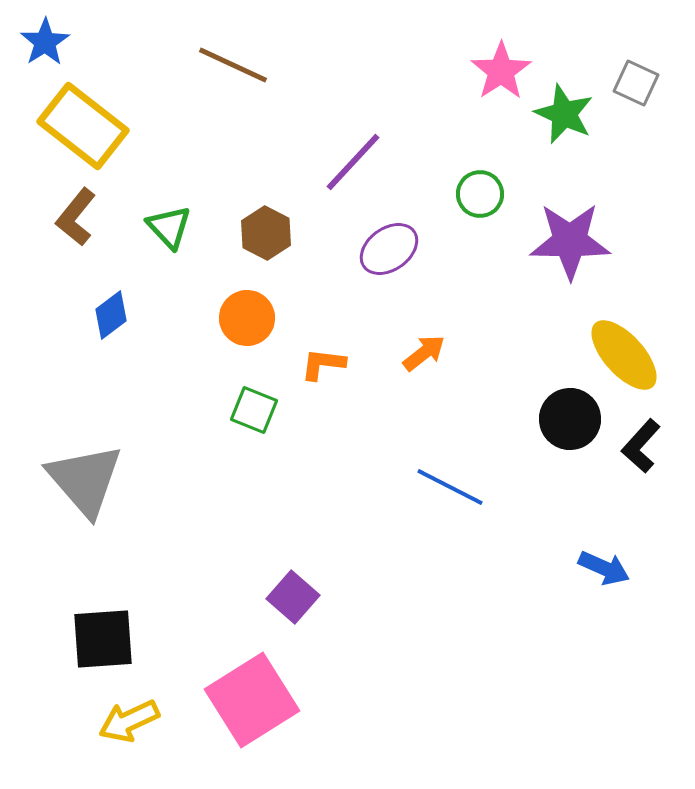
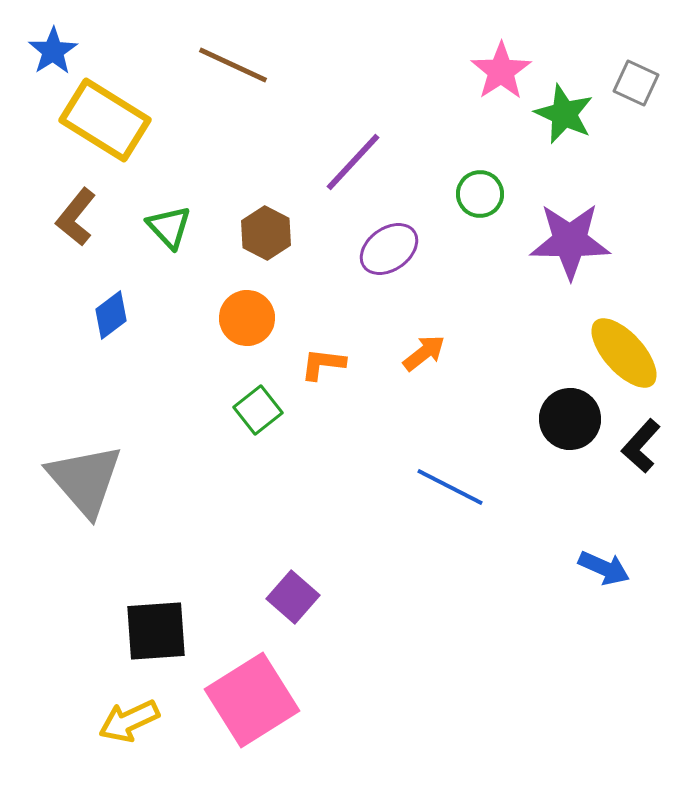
blue star: moved 8 px right, 9 px down
yellow rectangle: moved 22 px right, 6 px up; rotated 6 degrees counterclockwise
yellow ellipse: moved 2 px up
green square: moved 4 px right; rotated 30 degrees clockwise
black square: moved 53 px right, 8 px up
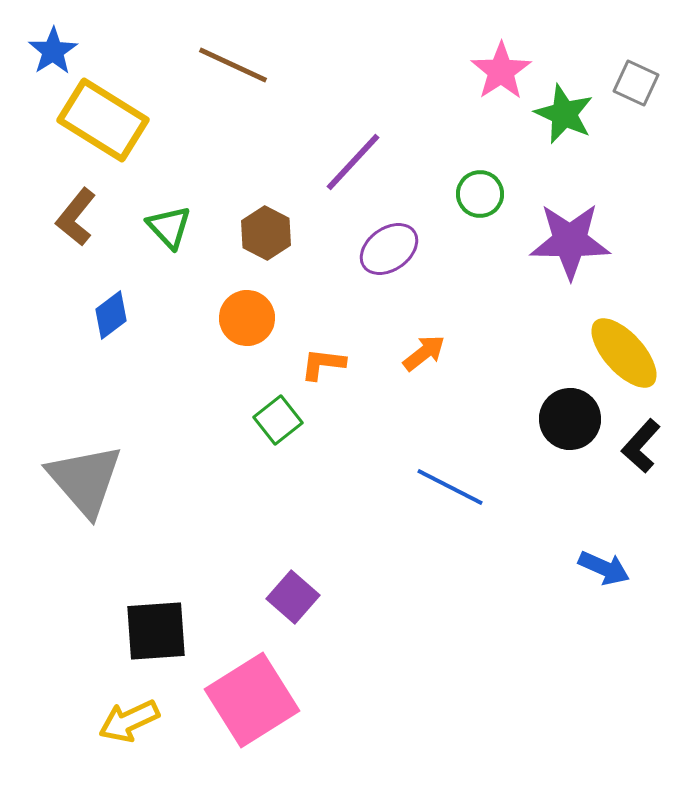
yellow rectangle: moved 2 px left
green square: moved 20 px right, 10 px down
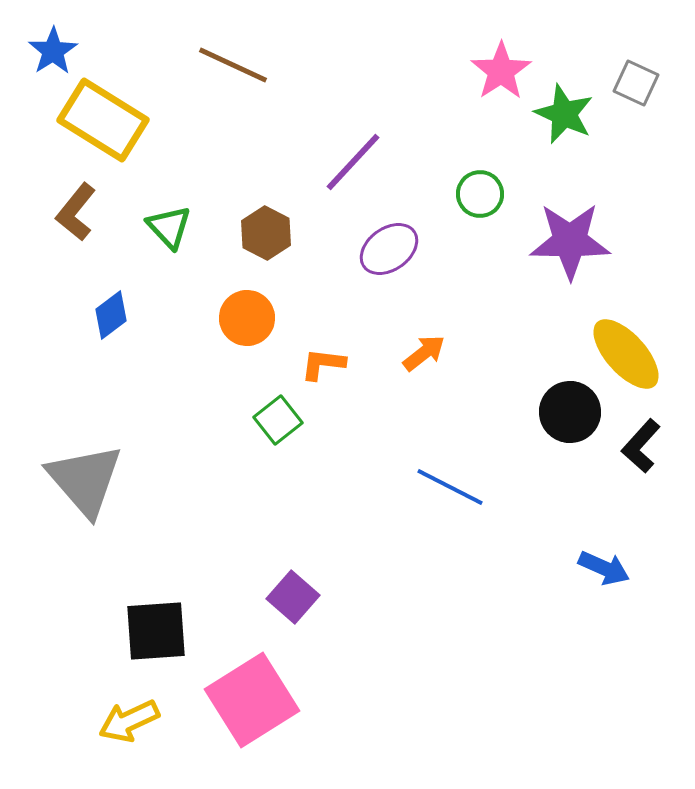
brown L-shape: moved 5 px up
yellow ellipse: moved 2 px right, 1 px down
black circle: moved 7 px up
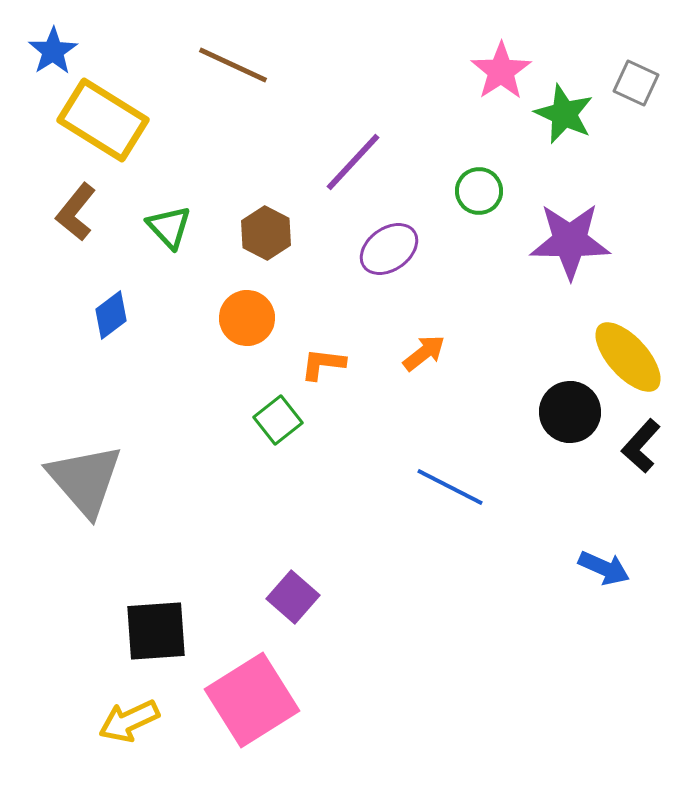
green circle: moved 1 px left, 3 px up
yellow ellipse: moved 2 px right, 3 px down
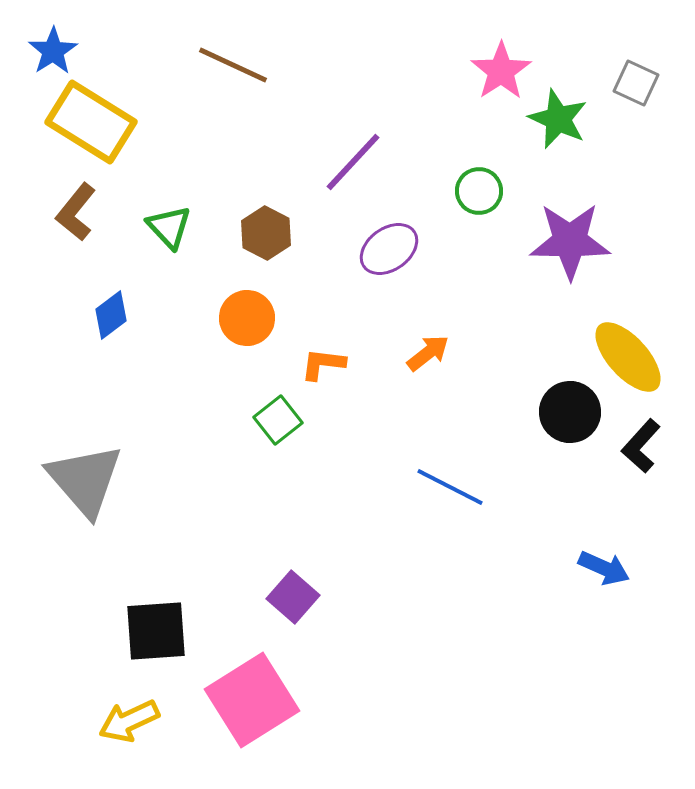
green star: moved 6 px left, 5 px down
yellow rectangle: moved 12 px left, 2 px down
orange arrow: moved 4 px right
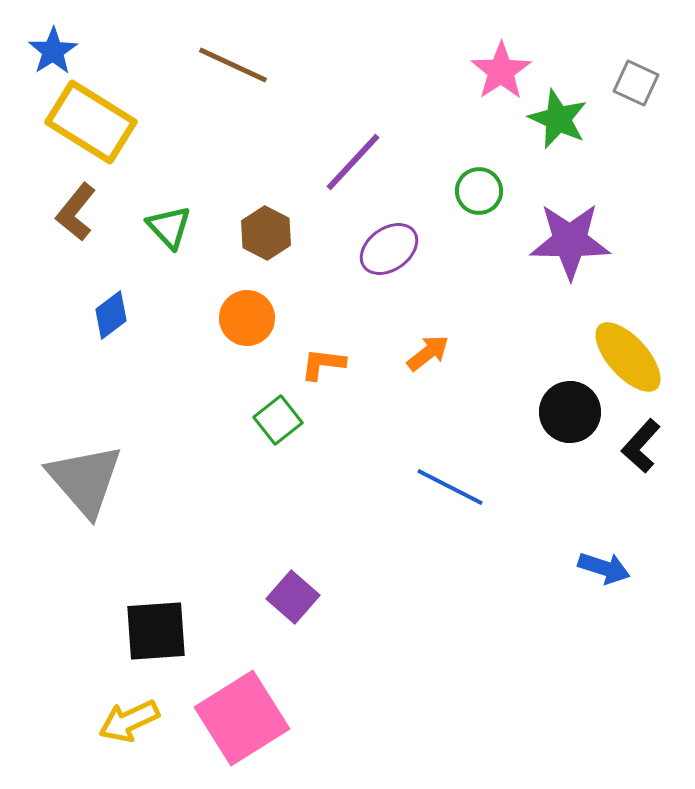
blue arrow: rotated 6 degrees counterclockwise
pink square: moved 10 px left, 18 px down
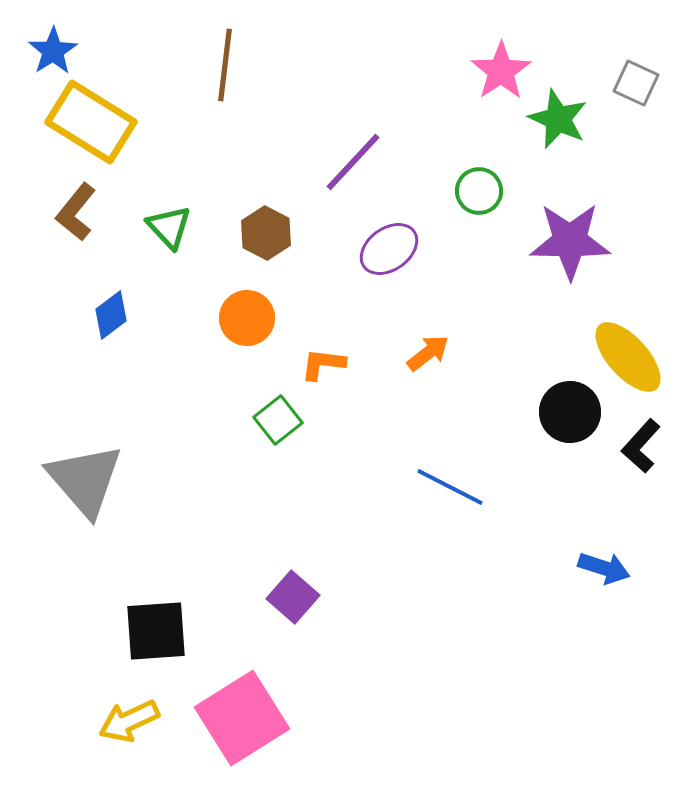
brown line: moved 8 px left; rotated 72 degrees clockwise
